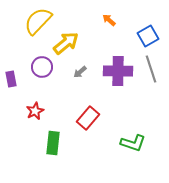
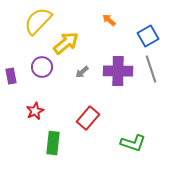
gray arrow: moved 2 px right
purple rectangle: moved 3 px up
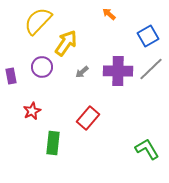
orange arrow: moved 6 px up
yellow arrow: rotated 16 degrees counterclockwise
gray line: rotated 64 degrees clockwise
red star: moved 3 px left
green L-shape: moved 14 px right, 6 px down; rotated 140 degrees counterclockwise
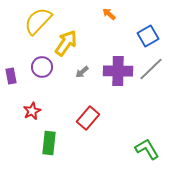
green rectangle: moved 4 px left
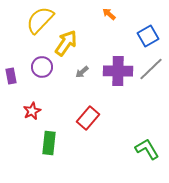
yellow semicircle: moved 2 px right, 1 px up
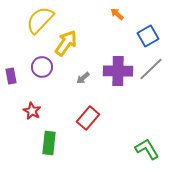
orange arrow: moved 8 px right
gray arrow: moved 1 px right, 6 px down
red star: rotated 18 degrees counterclockwise
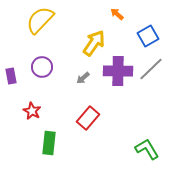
yellow arrow: moved 28 px right
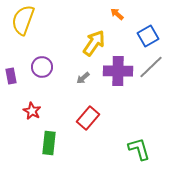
yellow semicircle: moved 17 px left; rotated 24 degrees counterclockwise
gray line: moved 2 px up
green L-shape: moved 8 px left; rotated 15 degrees clockwise
